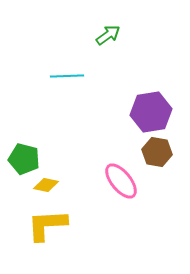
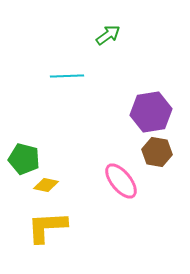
yellow L-shape: moved 2 px down
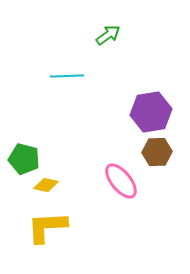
brown hexagon: rotated 12 degrees counterclockwise
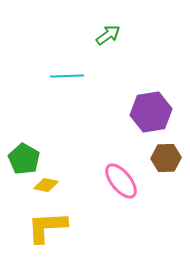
brown hexagon: moved 9 px right, 6 px down
green pentagon: rotated 16 degrees clockwise
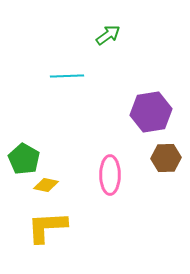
pink ellipse: moved 11 px left, 6 px up; rotated 39 degrees clockwise
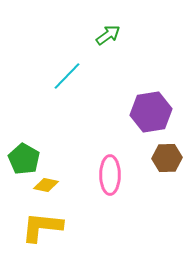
cyan line: rotated 44 degrees counterclockwise
brown hexagon: moved 1 px right
yellow L-shape: moved 5 px left; rotated 9 degrees clockwise
